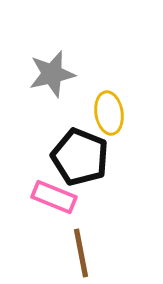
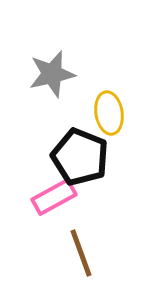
pink rectangle: rotated 51 degrees counterclockwise
brown line: rotated 9 degrees counterclockwise
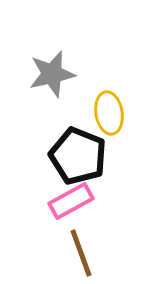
black pentagon: moved 2 px left, 1 px up
pink rectangle: moved 17 px right, 4 px down
